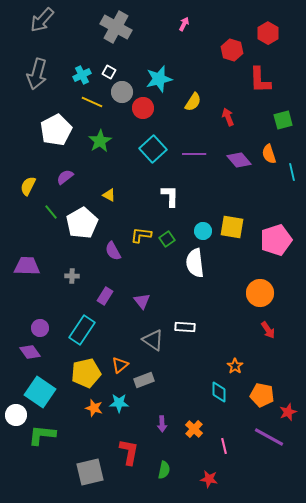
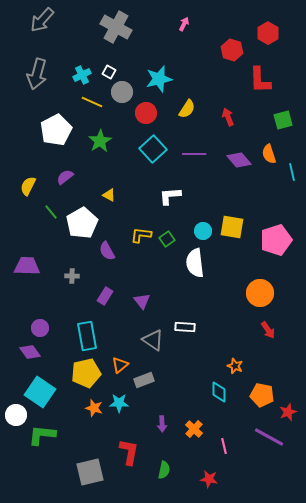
yellow semicircle at (193, 102): moved 6 px left, 7 px down
red circle at (143, 108): moved 3 px right, 5 px down
white L-shape at (170, 196): rotated 95 degrees counterclockwise
purple semicircle at (113, 251): moved 6 px left
cyan rectangle at (82, 330): moved 5 px right, 6 px down; rotated 44 degrees counterclockwise
orange star at (235, 366): rotated 14 degrees counterclockwise
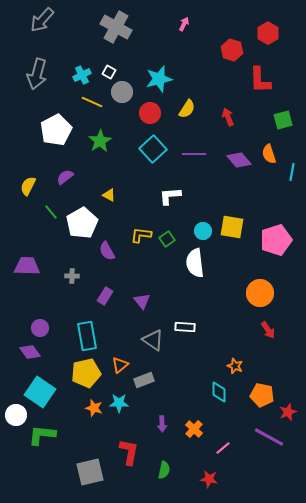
red circle at (146, 113): moved 4 px right
cyan line at (292, 172): rotated 24 degrees clockwise
pink line at (224, 446): moved 1 px left, 2 px down; rotated 63 degrees clockwise
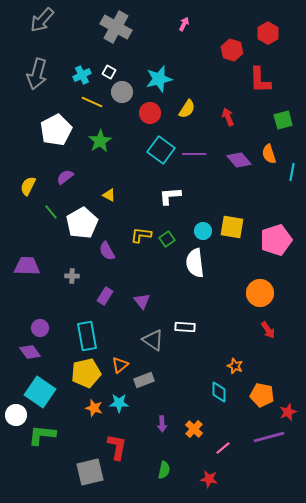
cyan square at (153, 149): moved 8 px right, 1 px down; rotated 12 degrees counterclockwise
purple line at (269, 437): rotated 44 degrees counterclockwise
red L-shape at (129, 452): moved 12 px left, 5 px up
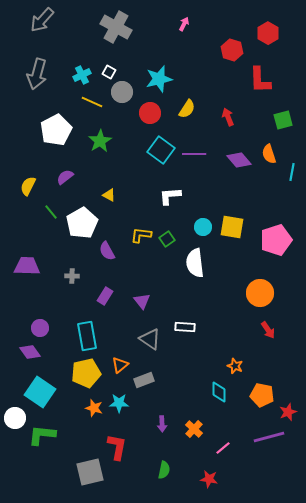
cyan circle at (203, 231): moved 4 px up
gray triangle at (153, 340): moved 3 px left, 1 px up
white circle at (16, 415): moved 1 px left, 3 px down
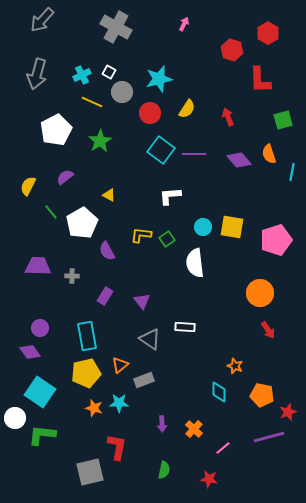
purple trapezoid at (27, 266): moved 11 px right
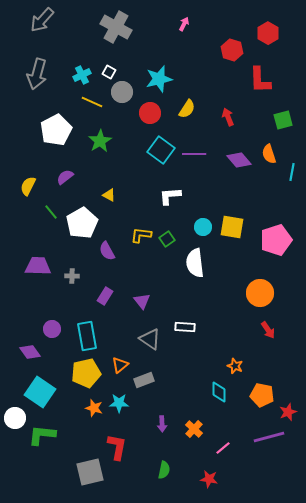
purple circle at (40, 328): moved 12 px right, 1 px down
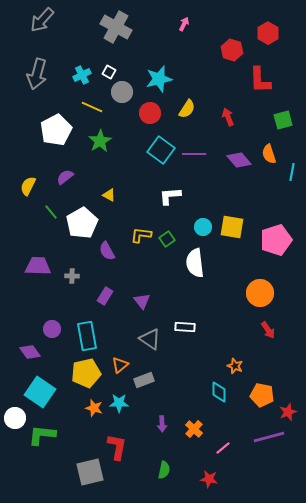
yellow line at (92, 102): moved 5 px down
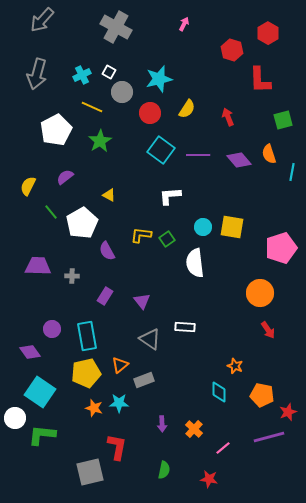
purple line at (194, 154): moved 4 px right, 1 px down
pink pentagon at (276, 240): moved 5 px right, 8 px down
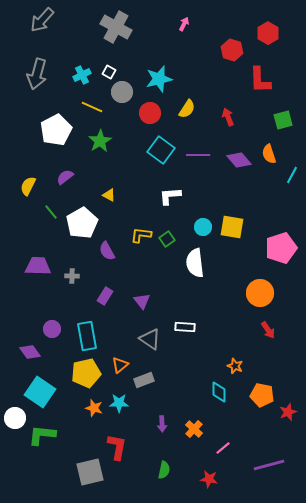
cyan line at (292, 172): moved 3 px down; rotated 18 degrees clockwise
purple line at (269, 437): moved 28 px down
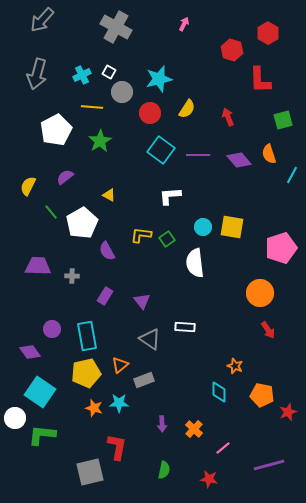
yellow line at (92, 107): rotated 20 degrees counterclockwise
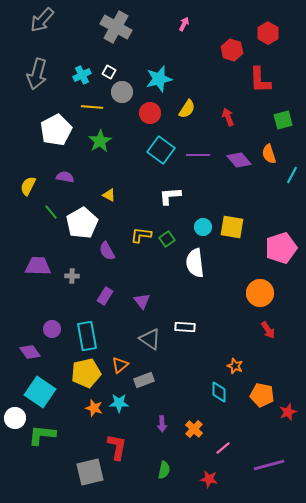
purple semicircle at (65, 177): rotated 48 degrees clockwise
